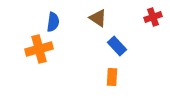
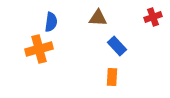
brown triangle: rotated 30 degrees counterclockwise
blue semicircle: moved 2 px left
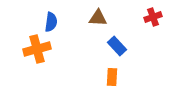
orange cross: moved 2 px left
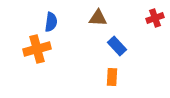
red cross: moved 2 px right, 1 px down
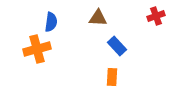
red cross: moved 1 px right, 2 px up
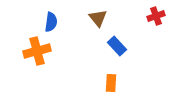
brown triangle: rotated 48 degrees clockwise
orange cross: moved 2 px down
orange rectangle: moved 1 px left, 6 px down
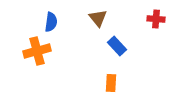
red cross: moved 3 px down; rotated 24 degrees clockwise
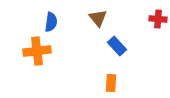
red cross: moved 2 px right
orange cross: rotated 8 degrees clockwise
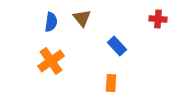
brown triangle: moved 16 px left
orange cross: moved 14 px right, 10 px down; rotated 28 degrees counterclockwise
